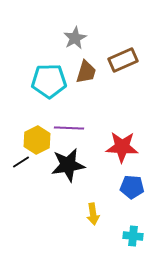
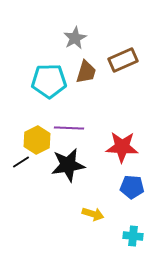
yellow arrow: rotated 65 degrees counterclockwise
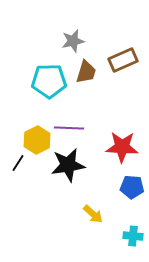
gray star: moved 2 px left, 3 px down; rotated 15 degrees clockwise
black line: moved 3 px left, 1 px down; rotated 24 degrees counterclockwise
yellow arrow: rotated 25 degrees clockwise
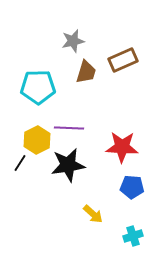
cyan pentagon: moved 11 px left, 6 px down
black line: moved 2 px right
cyan cross: rotated 24 degrees counterclockwise
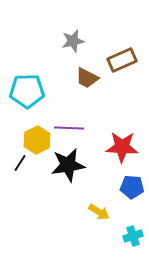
brown rectangle: moved 1 px left
brown trapezoid: moved 1 px right, 6 px down; rotated 100 degrees clockwise
cyan pentagon: moved 11 px left, 4 px down
yellow arrow: moved 6 px right, 2 px up; rotated 10 degrees counterclockwise
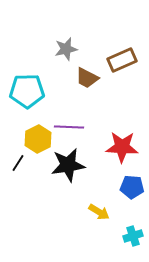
gray star: moved 7 px left, 8 px down
purple line: moved 1 px up
yellow hexagon: moved 1 px right, 1 px up
black line: moved 2 px left
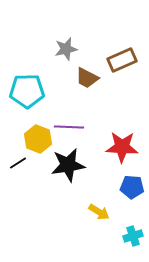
yellow hexagon: rotated 12 degrees counterclockwise
black line: rotated 24 degrees clockwise
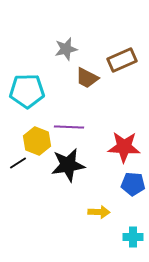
yellow hexagon: moved 1 px left, 2 px down
red star: moved 2 px right
blue pentagon: moved 1 px right, 3 px up
yellow arrow: rotated 30 degrees counterclockwise
cyan cross: moved 1 px down; rotated 18 degrees clockwise
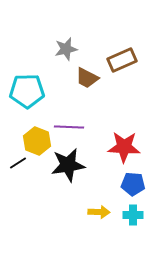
cyan cross: moved 22 px up
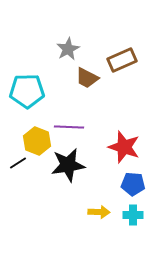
gray star: moved 2 px right; rotated 15 degrees counterclockwise
red star: rotated 16 degrees clockwise
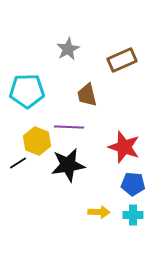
brown trapezoid: moved 17 px down; rotated 50 degrees clockwise
